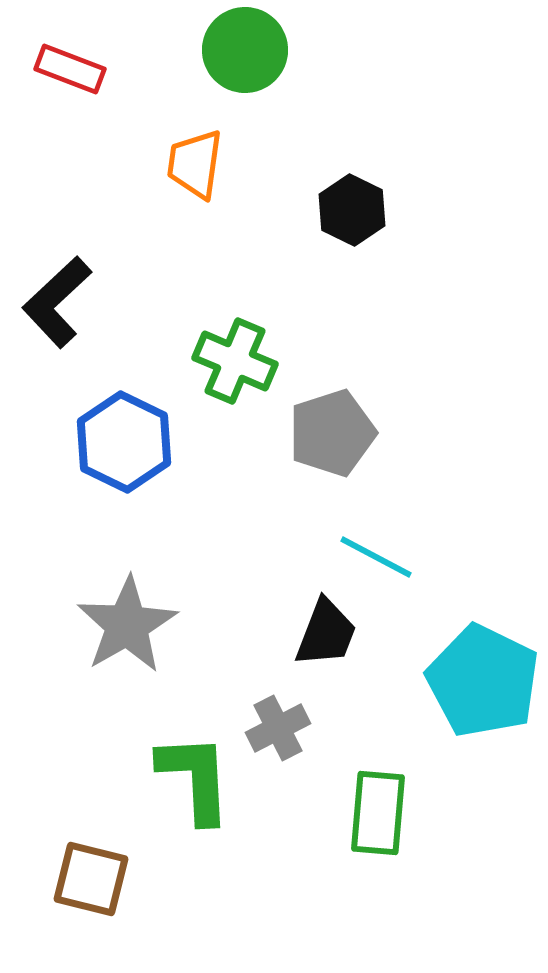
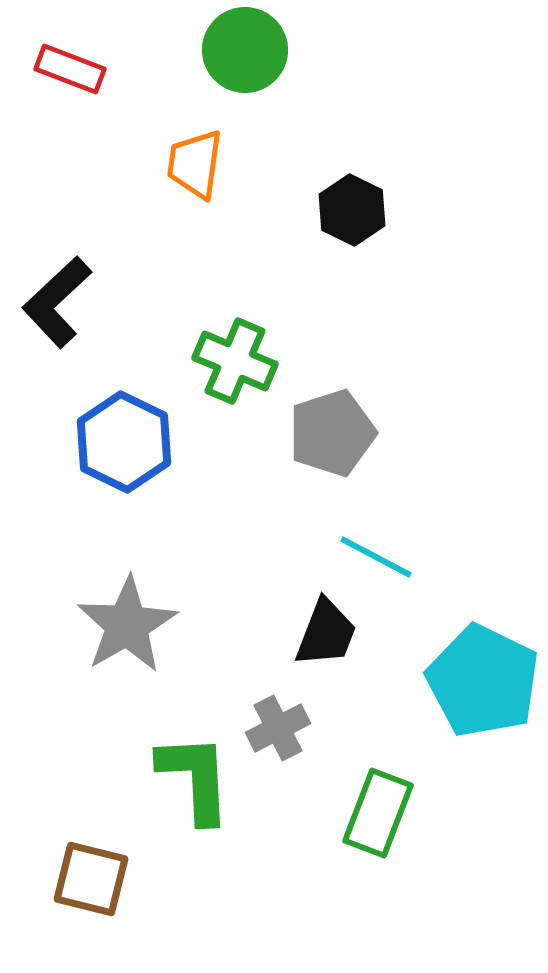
green rectangle: rotated 16 degrees clockwise
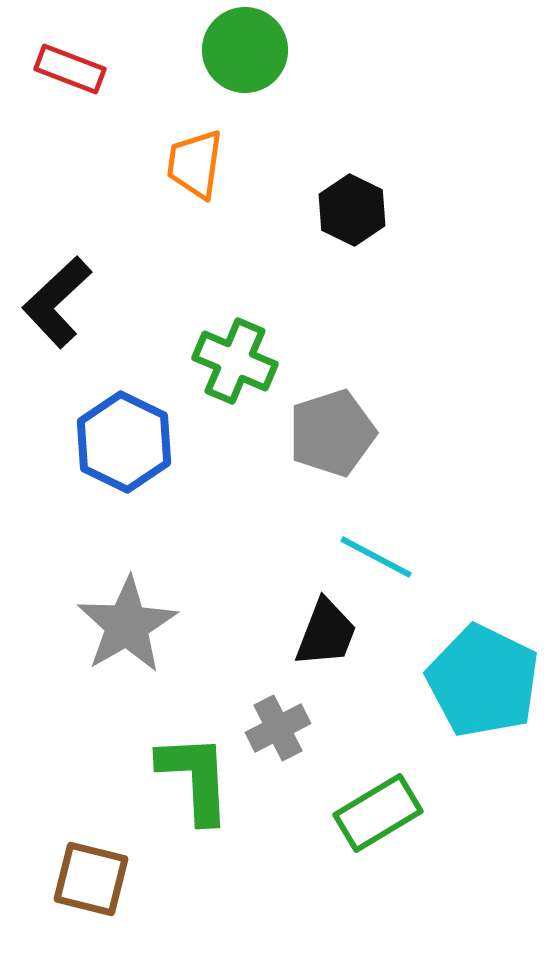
green rectangle: rotated 38 degrees clockwise
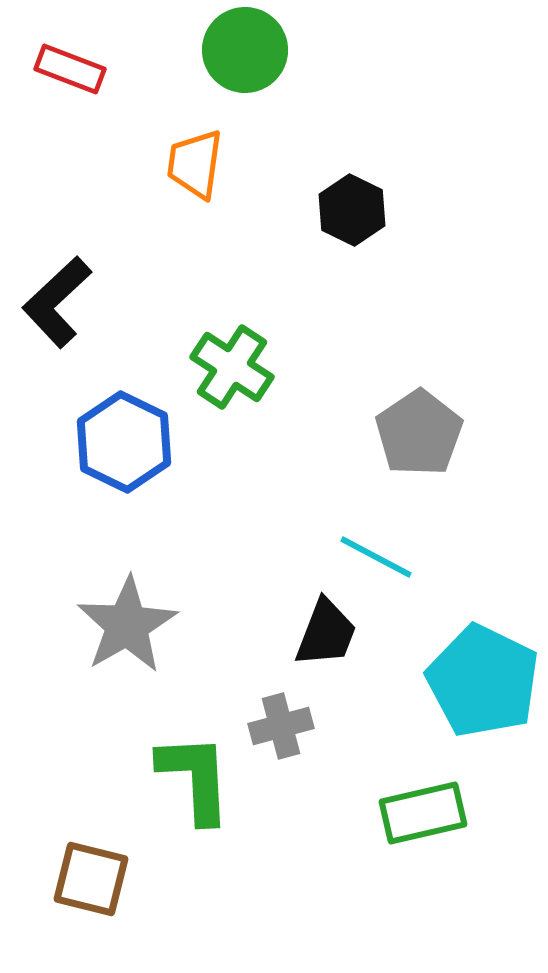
green cross: moved 3 px left, 6 px down; rotated 10 degrees clockwise
gray pentagon: moved 87 px right; rotated 16 degrees counterclockwise
gray cross: moved 3 px right, 2 px up; rotated 12 degrees clockwise
green rectangle: moved 45 px right; rotated 18 degrees clockwise
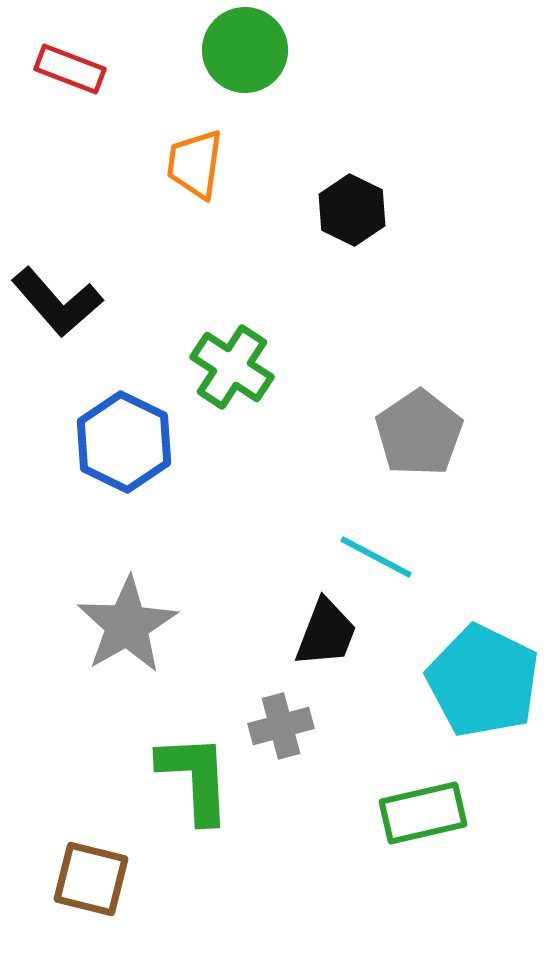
black L-shape: rotated 88 degrees counterclockwise
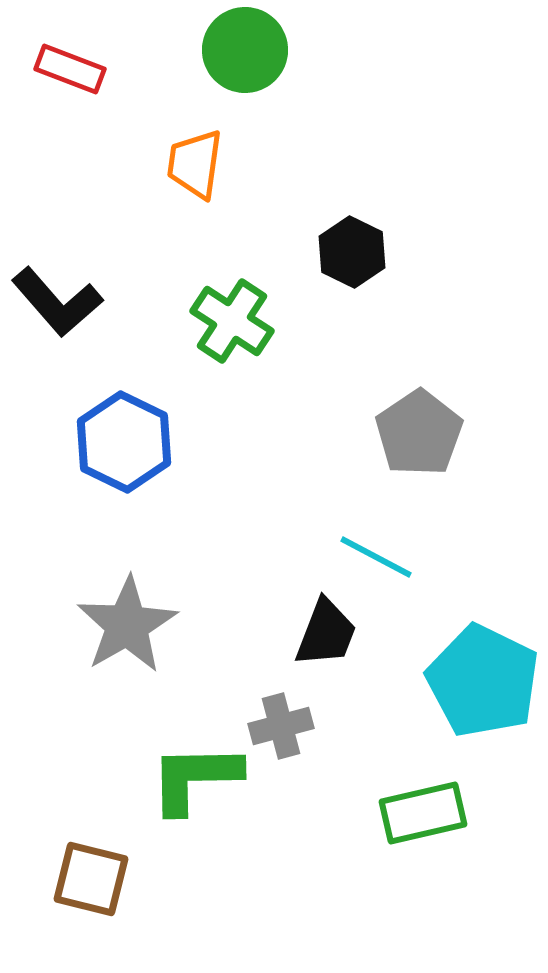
black hexagon: moved 42 px down
green cross: moved 46 px up
green L-shape: rotated 88 degrees counterclockwise
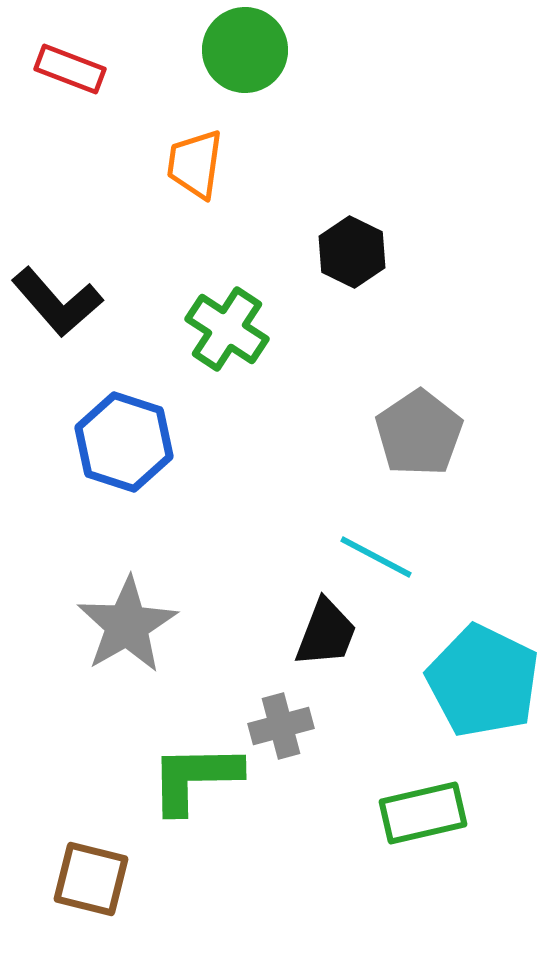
green cross: moved 5 px left, 8 px down
blue hexagon: rotated 8 degrees counterclockwise
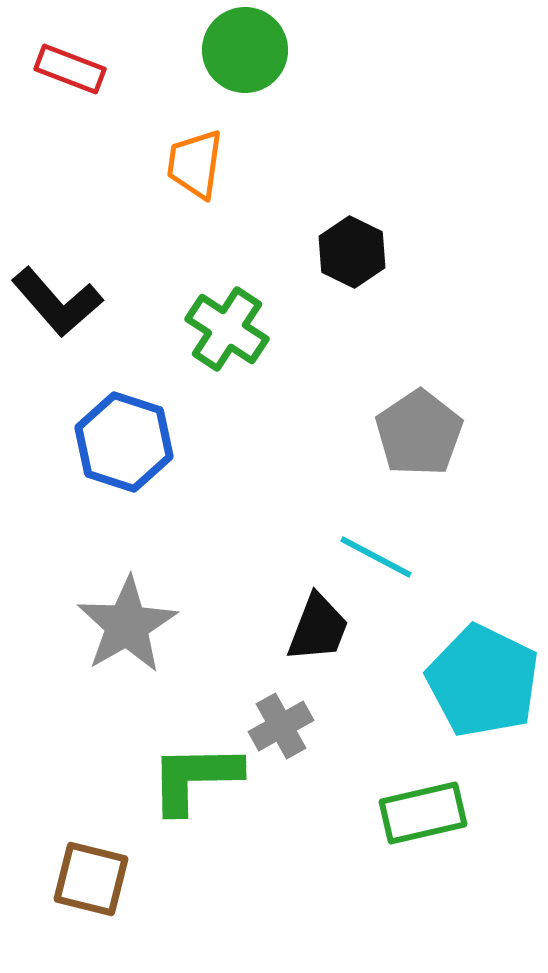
black trapezoid: moved 8 px left, 5 px up
gray cross: rotated 14 degrees counterclockwise
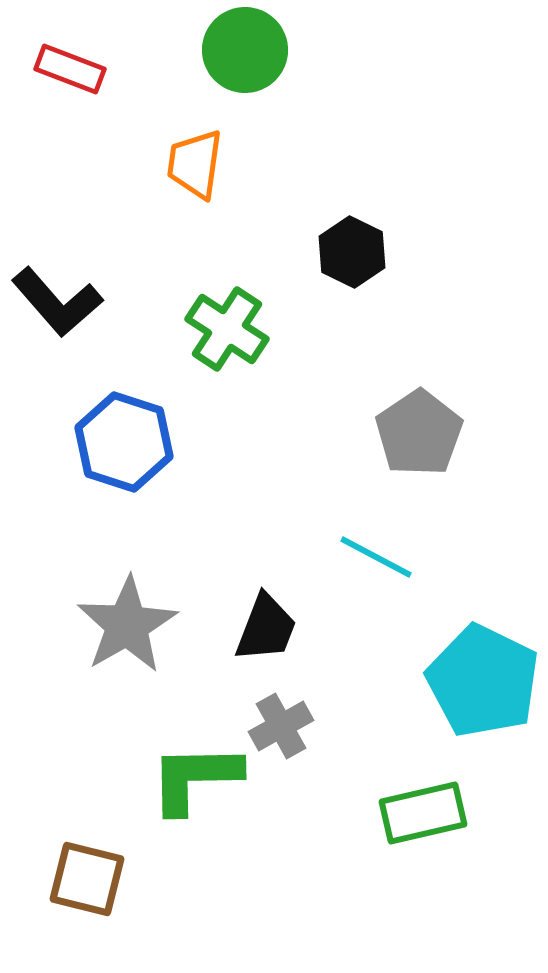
black trapezoid: moved 52 px left
brown square: moved 4 px left
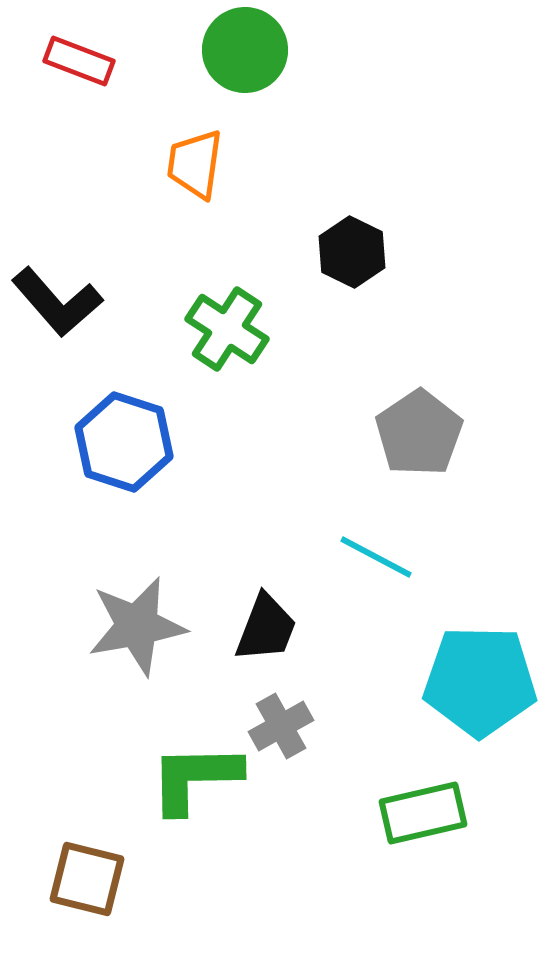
red rectangle: moved 9 px right, 8 px up
gray star: moved 10 px right, 1 px down; rotated 20 degrees clockwise
cyan pentagon: moved 3 px left; rotated 25 degrees counterclockwise
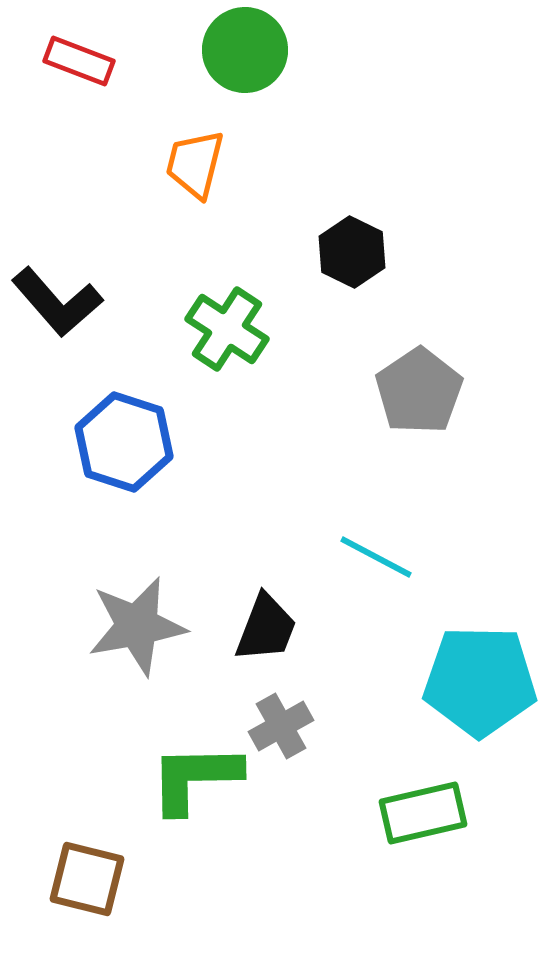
orange trapezoid: rotated 6 degrees clockwise
gray pentagon: moved 42 px up
